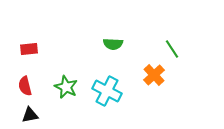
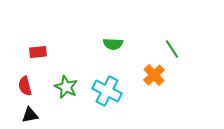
red rectangle: moved 9 px right, 3 px down
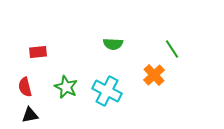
red semicircle: moved 1 px down
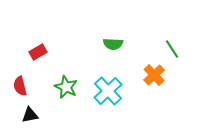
red rectangle: rotated 24 degrees counterclockwise
red semicircle: moved 5 px left, 1 px up
cyan cross: moved 1 px right; rotated 20 degrees clockwise
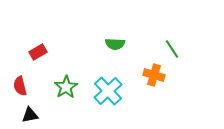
green semicircle: moved 2 px right
orange cross: rotated 30 degrees counterclockwise
green star: rotated 15 degrees clockwise
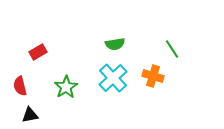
green semicircle: rotated 12 degrees counterclockwise
orange cross: moved 1 px left, 1 px down
cyan cross: moved 5 px right, 13 px up
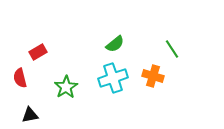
green semicircle: rotated 30 degrees counterclockwise
cyan cross: rotated 24 degrees clockwise
red semicircle: moved 8 px up
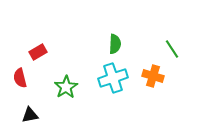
green semicircle: rotated 48 degrees counterclockwise
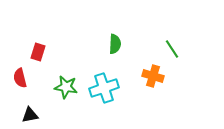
red rectangle: rotated 42 degrees counterclockwise
cyan cross: moved 9 px left, 10 px down
green star: rotated 30 degrees counterclockwise
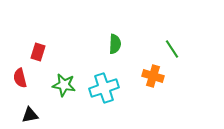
green star: moved 2 px left, 2 px up
